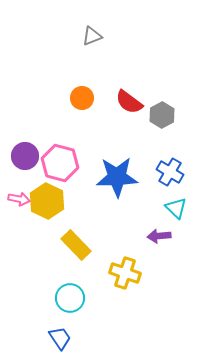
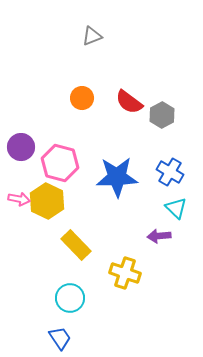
purple circle: moved 4 px left, 9 px up
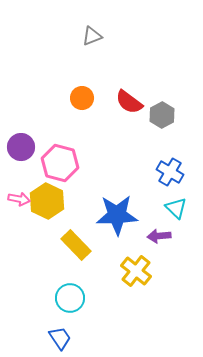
blue star: moved 38 px down
yellow cross: moved 11 px right, 2 px up; rotated 20 degrees clockwise
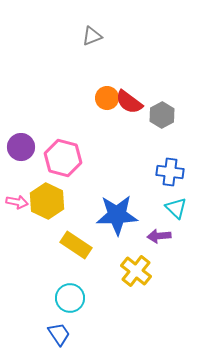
orange circle: moved 25 px right
pink hexagon: moved 3 px right, 5 px up
blue cross: rotated 24 degrees counterclockwise
pink arrow: moved 2 px left, 3 px down
yellow rectangle: rotated 12 degrees counterclockwise
blue trapezoid: moved 1 px left, 4 px up
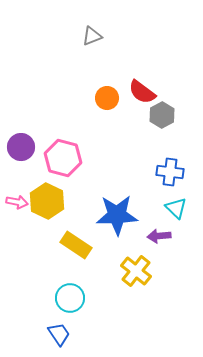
red semicircle: moved 13 px right, 10 px up
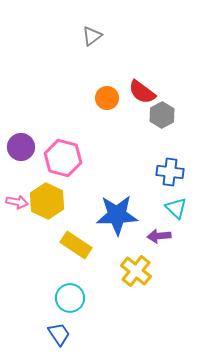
gray triangle: rotated 15 degrees counterclockwise
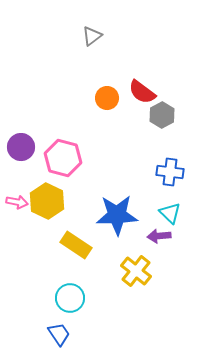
cyan triangle: moved 6 px left, 5 px down
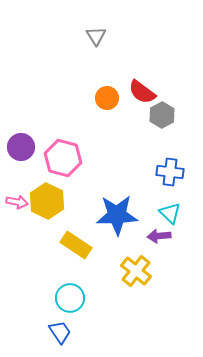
gray triangle: moved 4 px right; rotated 25 degrees counterclockwise
blue trapezoid: moved 1 px right, 2 px up
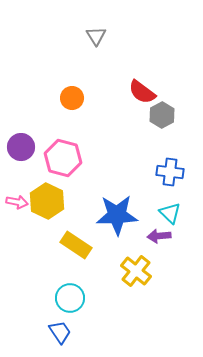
orange circle: moved 35 px left
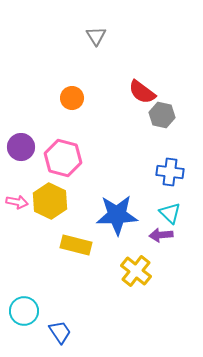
gray hexagon: rotated 20 degrees counterclockwise
yellow hexagon: moved 3 px right
purple arrow: moved 2 px right, 1 px up
yellow rectangle: rotated 20 degrees counterclockwise
cyan circle: moved 46 px left, 13 px down
